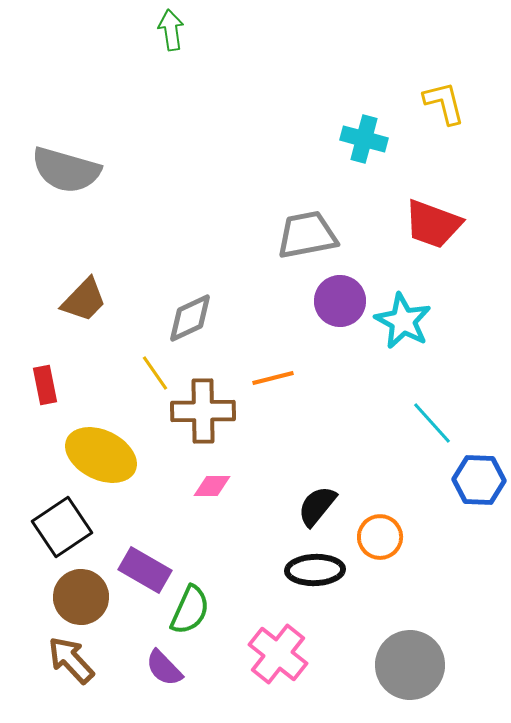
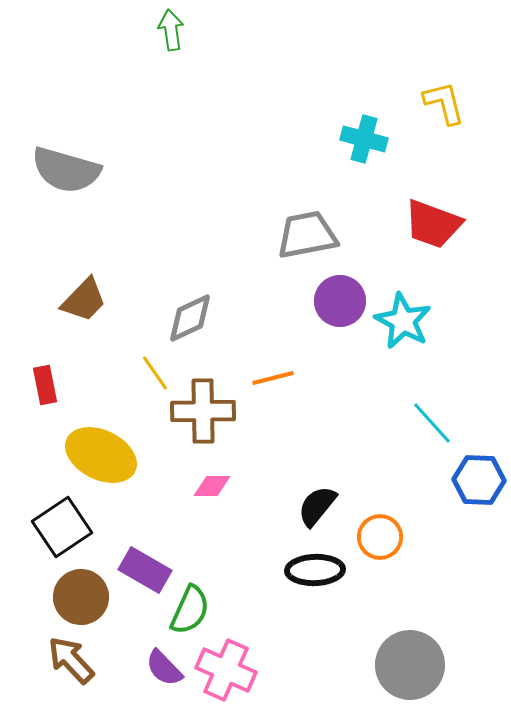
pink cross: moved 52 px left, 16 px down; rotated 14 degrees counterclockwise
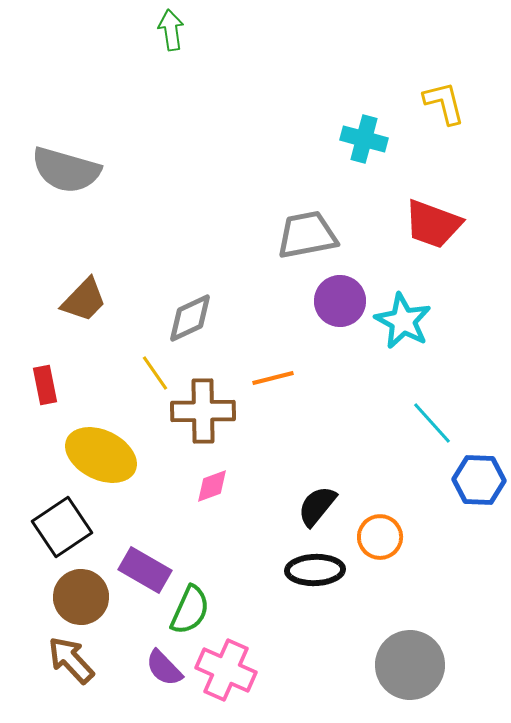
pink diamond: rotated 21 degrees counterclockwise
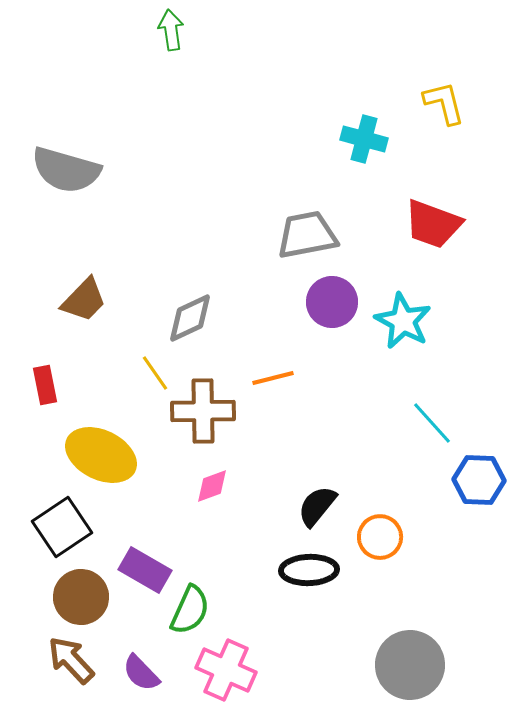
purple circle: moved 8 px left, 1 px down
black ellipse: moved 6 px left
purple semicircle: moved 23 px left, 5 px down
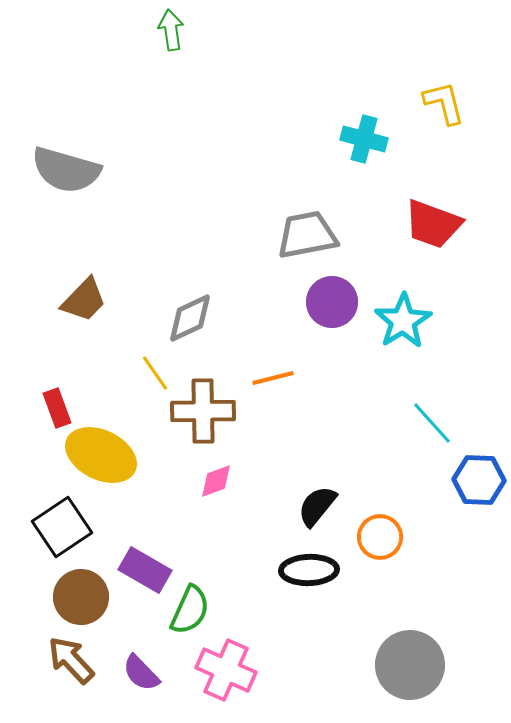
cyan star: rotated 12 degrees clockwise
red rectangle: moved 12 px right, 23 px down; rotated 9 degrees counterclockwise
pink diamond: moved 4 px right, 5 px up
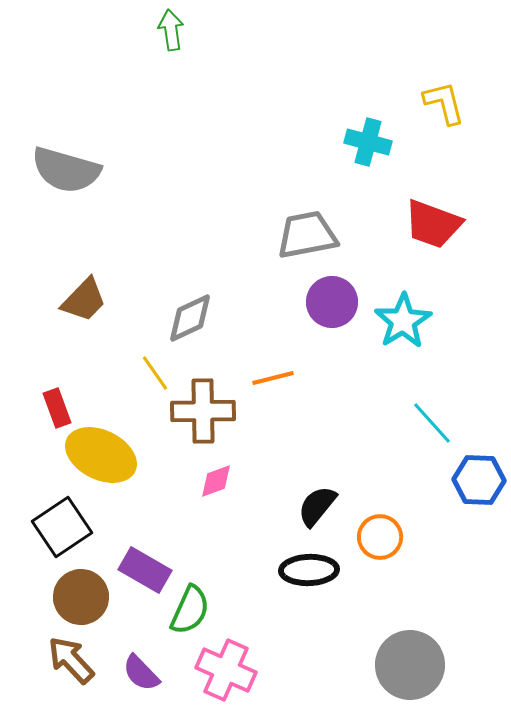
cyan cross: moved 4 px right, 3 px down
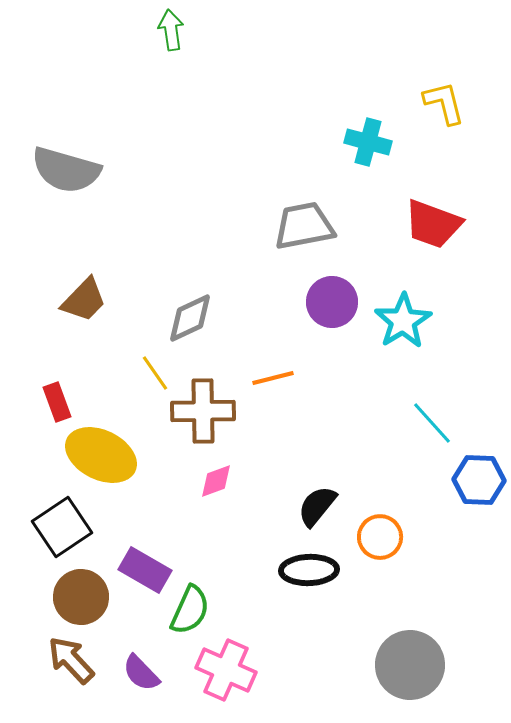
gray trapezoid: moved 3 px left, 9 px up
red rectangle: moved 6 px up
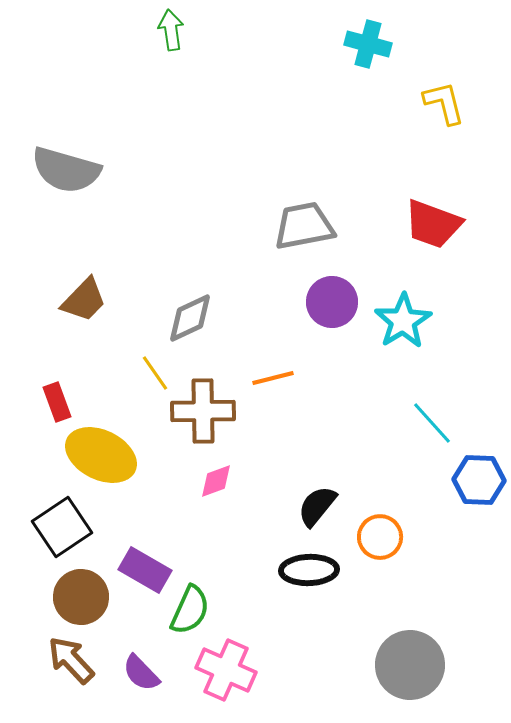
cyan cross: moved 98 px up
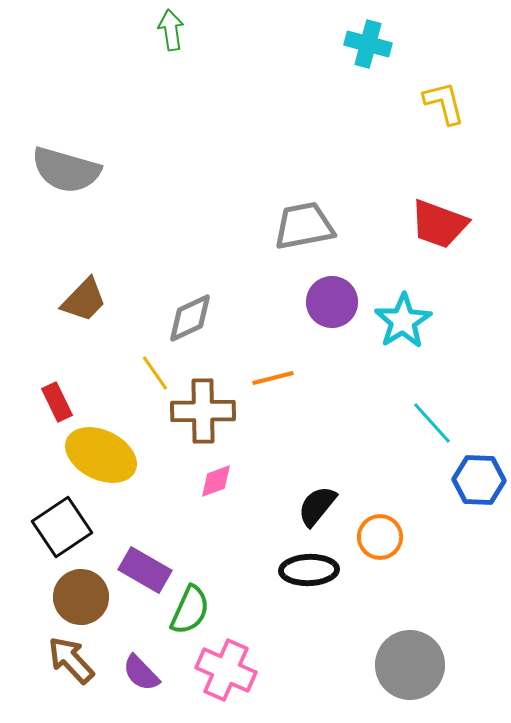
red trapezoid: moved 6 px right
red rectangle: rotated 6 degrees counterclockwise
